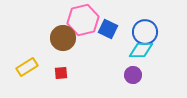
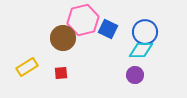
purple circle: moved 2 px right
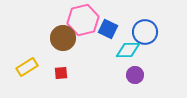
cyan diamond: moved 13 px left
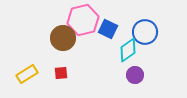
cyan diamond: rotated 35 degrees counterclockwise
yellow rectangle: moved 7 px down
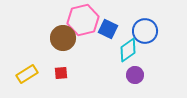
blue circle: moved 1 px up
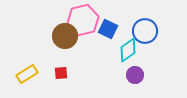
brown circle: moved 2 px right, 2 px up
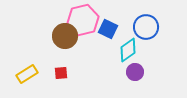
blue circle: moved 1 px right, 4 px up
purple circle: moved 3 px up
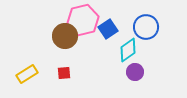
blue square: rotated 30 degrees clockwise
red square: moved 3 px right
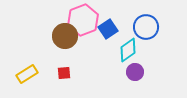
pink hexagon: rotated 8 degrees counterclockwise
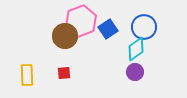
pink hexagon: moved 2 px left, 1 px down
blue circle: moved 2 px left
cyan diamond: moved 8 px right, 1 px up
yellow rectangle: moved 1 px down; rotated 60 degrees counterclockwise
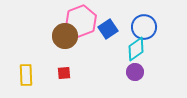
yellow rectangle: moved 1 px left
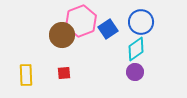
blue circle: moved 3 px left, 5 px up
brown circle: moved 3 px left, 1 px up
